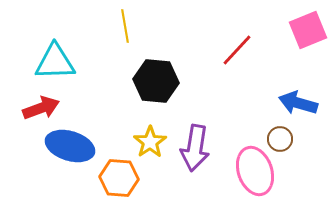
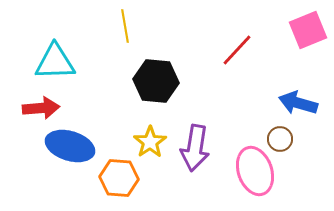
red arrow: rotated 15 degrees clockwise
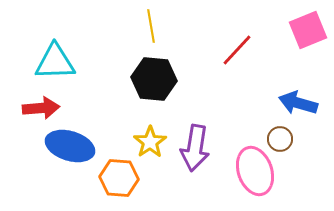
yellow line: moved 26 px right
black hexagon: moved 2 px left, 2 px up
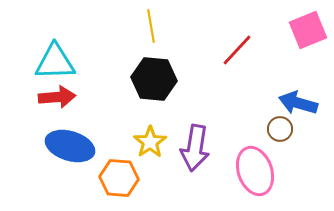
red arrow: moved 16 px right, 11 px up
brown circle: moved 10 px up
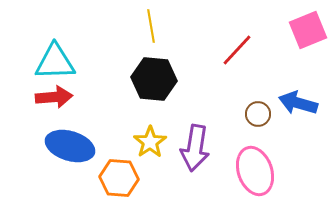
red arrow: moved 3 px left
brown circle: moved 22 px left, 15 px up
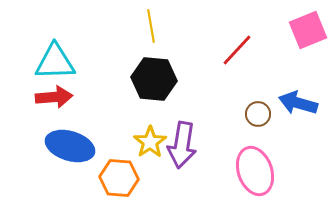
purple arrow: moved 13 px left, 3 px up
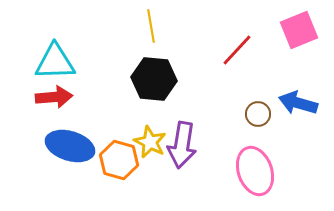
pink square: moved 9 px left
yellow star: rotated 12 degrees counterclockwise
orange hexagon: moved 18 px up; rotated 12 degrees clockwise
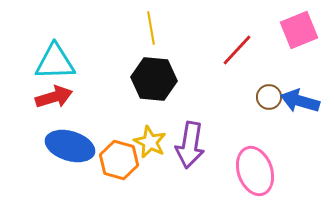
yellow line: moved 2 px down
red arrow: rotated 12 degrees counterclockwise
blue arrow: moved 2 px right, 2 px up
brown circle: moved 11 px right, 17 px up
purple arrow: moved 8 px right
